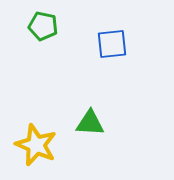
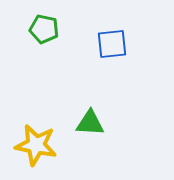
green pentagon: moved 1 px right, 3 px down
yellow star: rotated 12 degrees counterclockwise
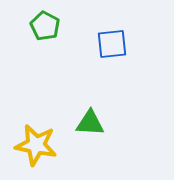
green pentagon: moved 1 px right, 3 px up; rotated 16 degrees clockwise
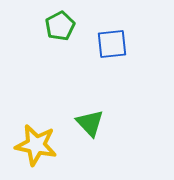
green pentagon: moved 15 px right; rotated 16 degrees clockwise
green triangle: rotated 44 degrees clockwise
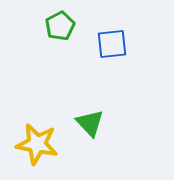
yellow star: moved 1 px right, 1 px up
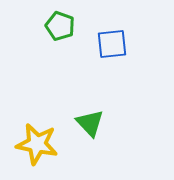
green pentagon: rotated 24 degrees counterclockwise
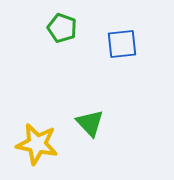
green pentagon: moved 2 px right, 2 px down
blue square: moved 10 px right
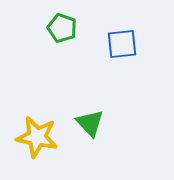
yellow star: moved 7 px up
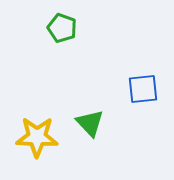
blue square: moved 21 px right, 45 px down
yellow star: rotated 9 degrees counterclockwise
